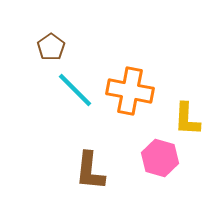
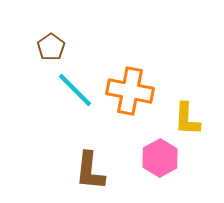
pink hexagon: rotated 15 degrees clockwise
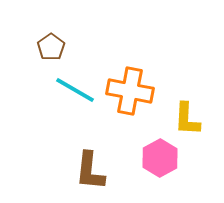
cyan line: rotated 15 degrees counterclockwise
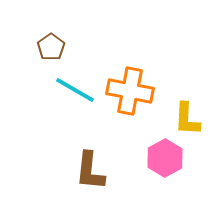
pink hexagon: moved 5 px right
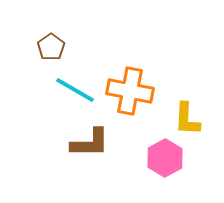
brown L-shape: moved 28 px up; rotated 96 degrees counterclockwise
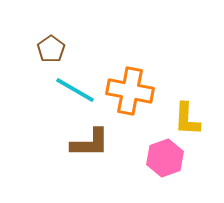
brown pentagon: moved 2 px down
pink hexagon: rotated 9 degrees clockwise
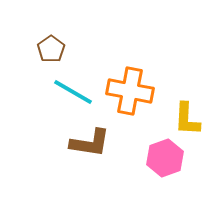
cyan line: moved 2 px left, 2 px down
brown L-shape: rotated 9 degrees clockwise
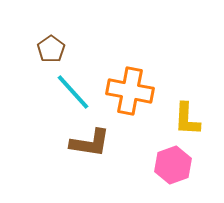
cyan line: rotated 18 degrees clockwise
pink hexagon: moved 8 px right, 7 px down
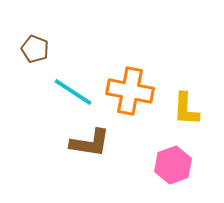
brown pentagon: moved 16 px left; rotated 16 degrees counterclockwise
cyan line: rotated 15 degrees counterclockwise
yellow L-shape: moved 1 px left, 10 px up
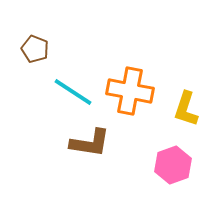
yellow L-shape: rotated 15 degrees clockwise
